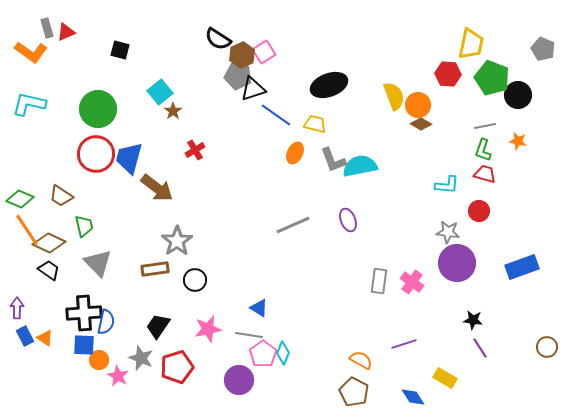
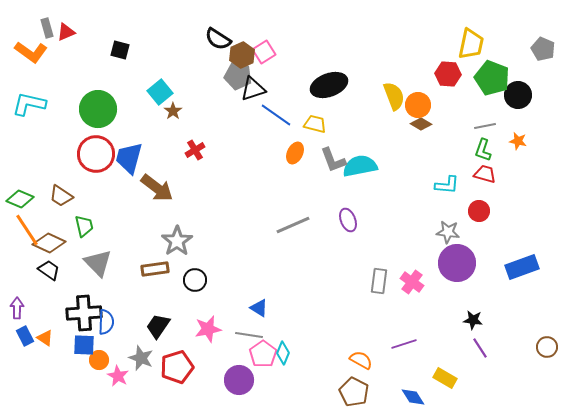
blue semicircle at (106, 322): rotated 10 degrees counterclockwise
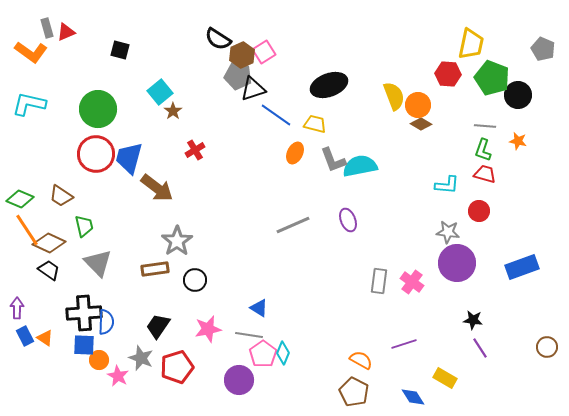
gray line at (485, 126): rotated 15 degrees clockwise
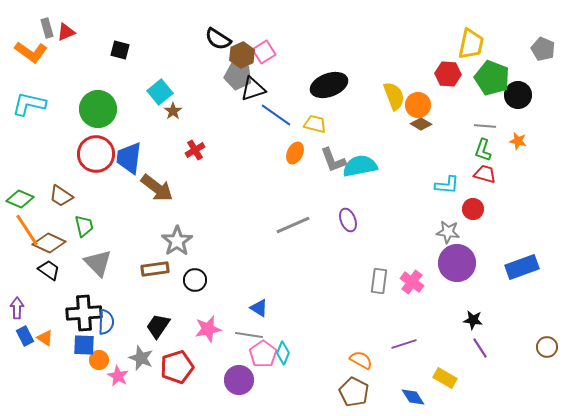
blue trapezoid at (129, 158): rotated 8 degrees counterclockwise
red circle at (479, 211): moved 6 px left, 2 px up
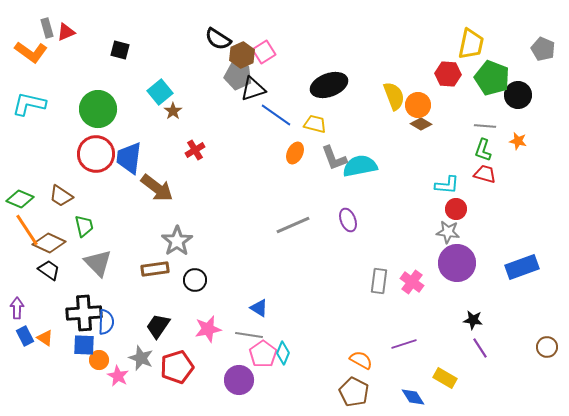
gray L-shape at (333, 160): moved 1 px right, 2 px up
red circle at (473, 209): moved 17 px left
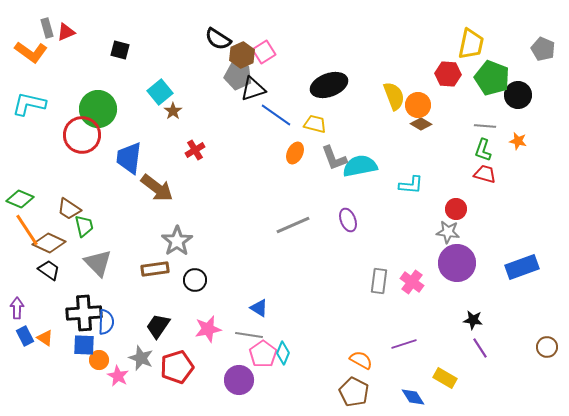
red circle at (96, 154): moved 14 px left, 19 px up
cyan L-shape at (447, 185): moved 36 px left
brown trapezoid at (61, 196): moved 8 px right, 13 px down
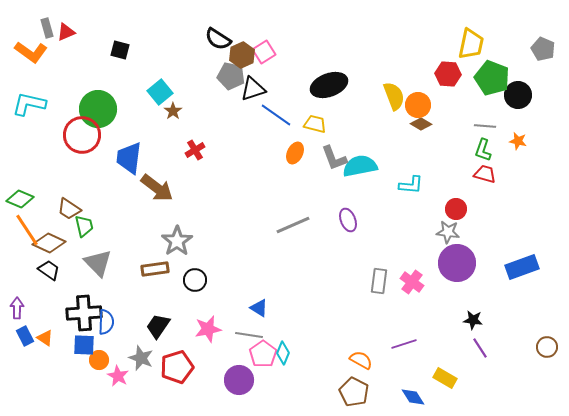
gray pentagon at (238, 76): moved 7 px left
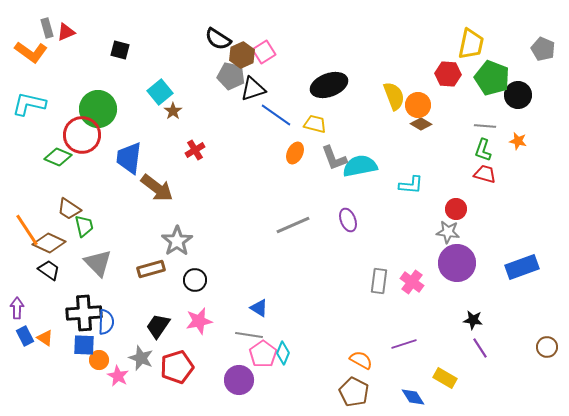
green diamond at (20, 199): moved 38 px right, 42 px up
brown rectangle at (155, 269): moved 4 px left; rotated 8 degrees counterclockwise
pink star at (208, 329): moved 9 px left, 8 px up
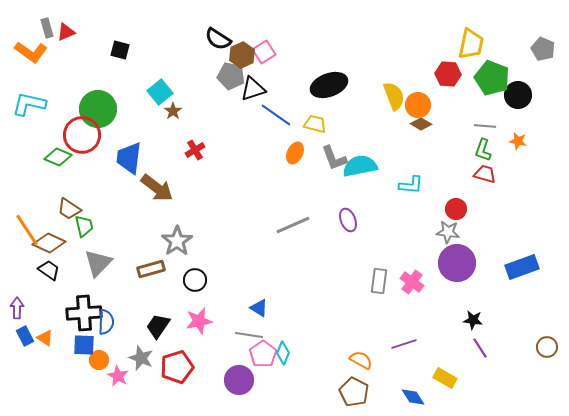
gray triangle at (98, 263): rotated 28 degrees clockwise
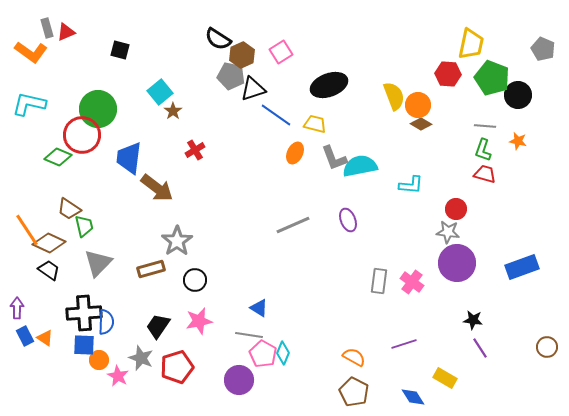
pink square at (264, 52): moved 17 px right
pink pentagon at (263, 354): rotated 8 degrees counterclockwise
orange semicircle at (361, 360): moved 7 px left, 3 px up
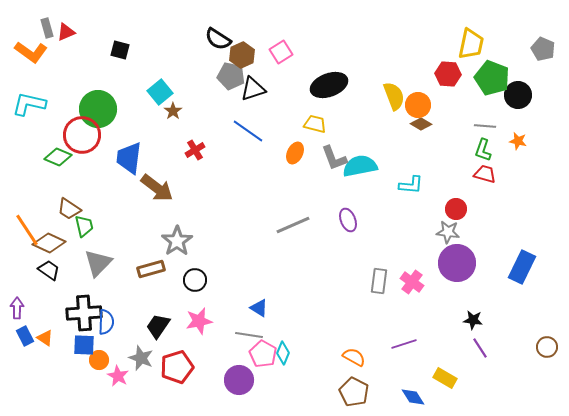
blue line at (276, 115): moved 28 px left, 16 px down
blue rectangle at (522, 267): rotated 44 degrees counterclockwise
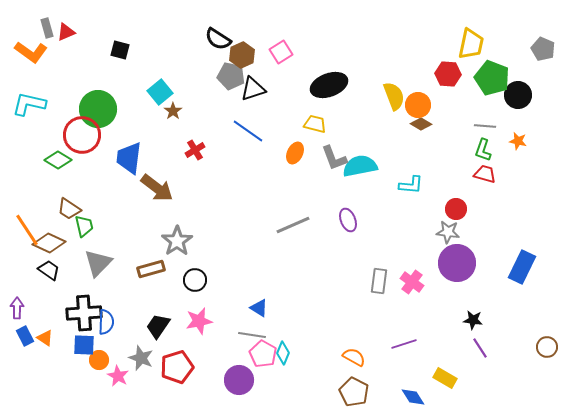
green diamond at (58, 157): moved 3 px down; rotated 8 degrees clockwise
gray line at (249, 335): moved 3 px right
